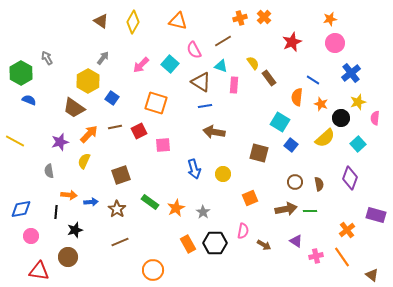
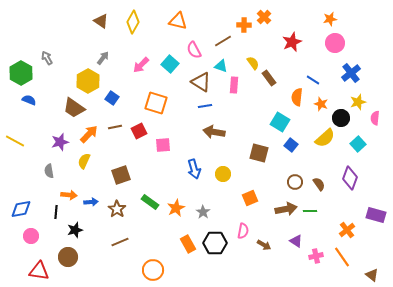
orange cross at (240, 18): moved 4 px right, 7 px down; rotated 16 degrees clockwise
brown semicircle at (319, 184): rotated 24 degrees counterclockwise
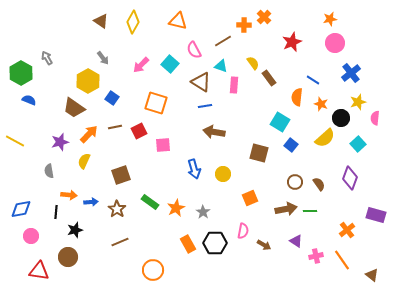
gray arrow at (103, 58): rotated 104 degrees clockwise
orange line at (342, 257): moved 3 px down
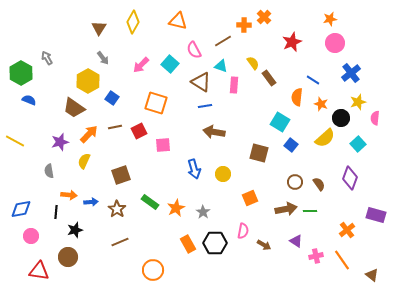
brown triangle at (101, 21): moved 2 px left, 7 px down; rotated 28 degrees clockwise
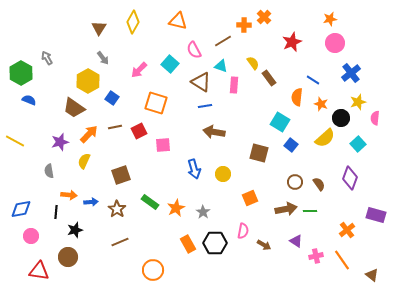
pink arrow at (141, 65): moved 2 px left, 5 px down
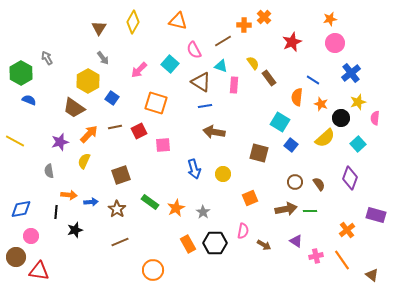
brown circle at (68, 257): moved 52 px left
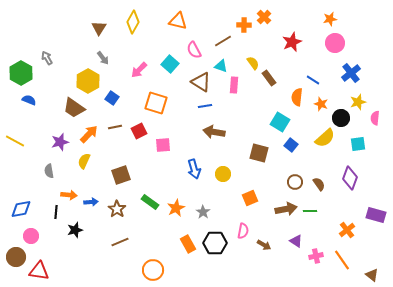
cyan square at (358, 144): rotated 35 degrees clockwise
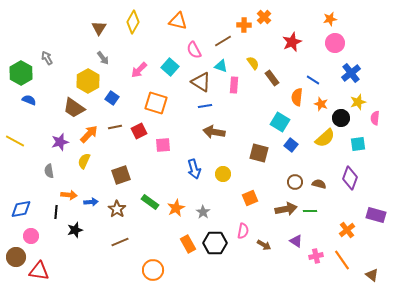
cyan square at (170, 64): moved 3 px down
brown rectangle at (269, 78): moved 3 px right
brown semicircle at (319, 184): rotated 40 degrees counterclockwise
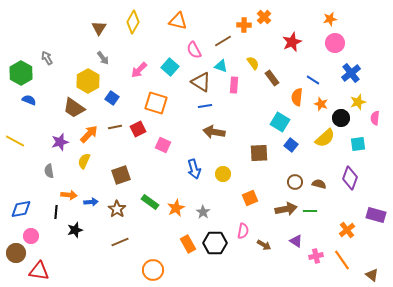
red square at (139, 131): moved 1 px left, 2 px up
pink square at (163, 145): rotated 28 degrees clockwise
brown square at (259, 153): rotated 18 degrees counterclockwise
brown circle at (16, 257): moved 4 px up
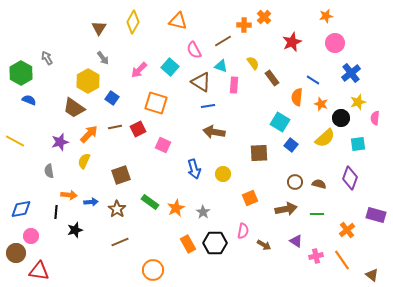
orange star at (330, 19): moved 4 px left, 3 px up
blue line at (205, 106): moved 3 px right
green line at (310, 211): moved 7 px right, 3 px down
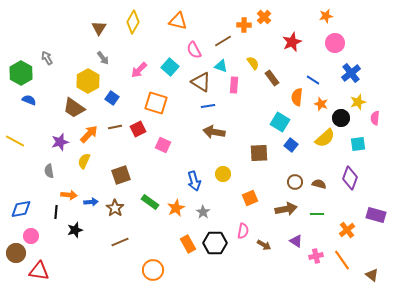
blue arrow at (194, 169): moved 12 px down
brown star at (117, 209): moved 2 px left, 1 px up
